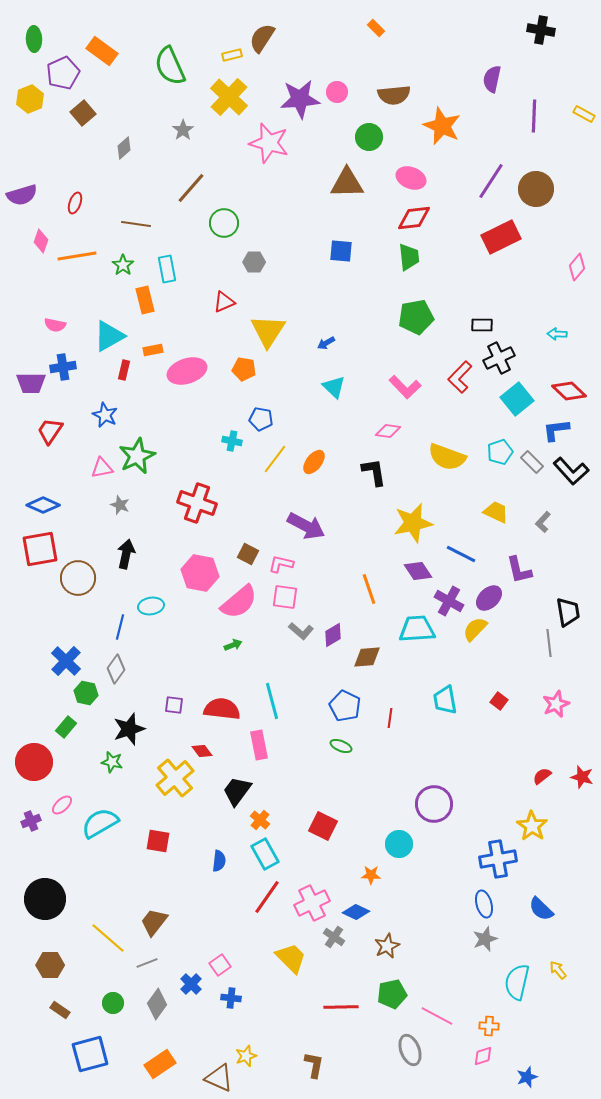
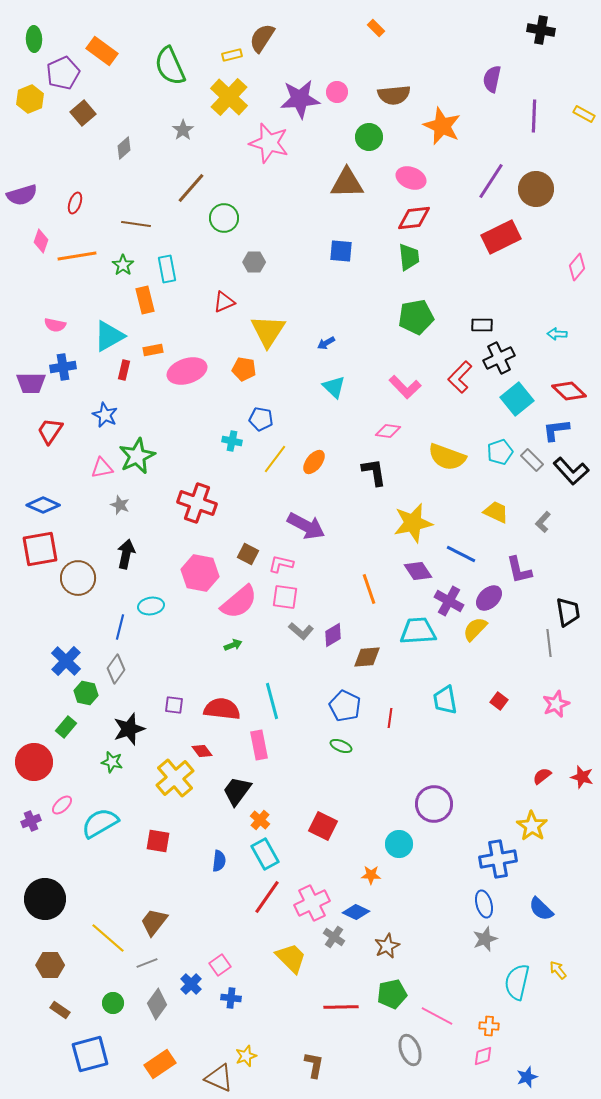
green circle at (224, 223): moved 5 px up
gray rectangle at (532, 462): moved 2 px up
cyan trapezoid at (417, 629): moved 1 px right, 2 px down
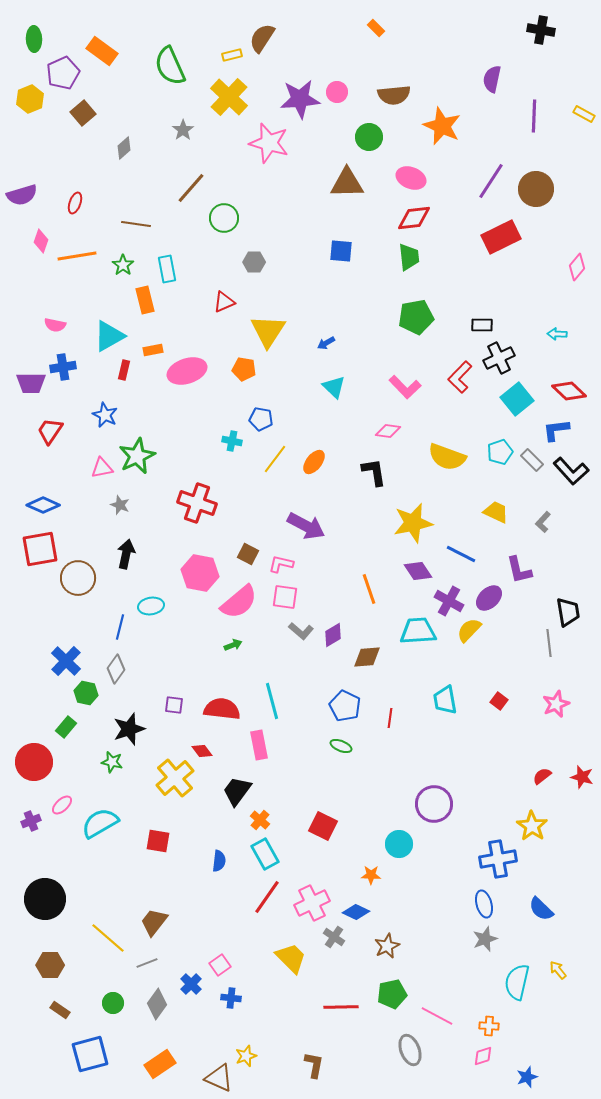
yellow semicircle at (475, 629): moved 6 px left, 1 px down
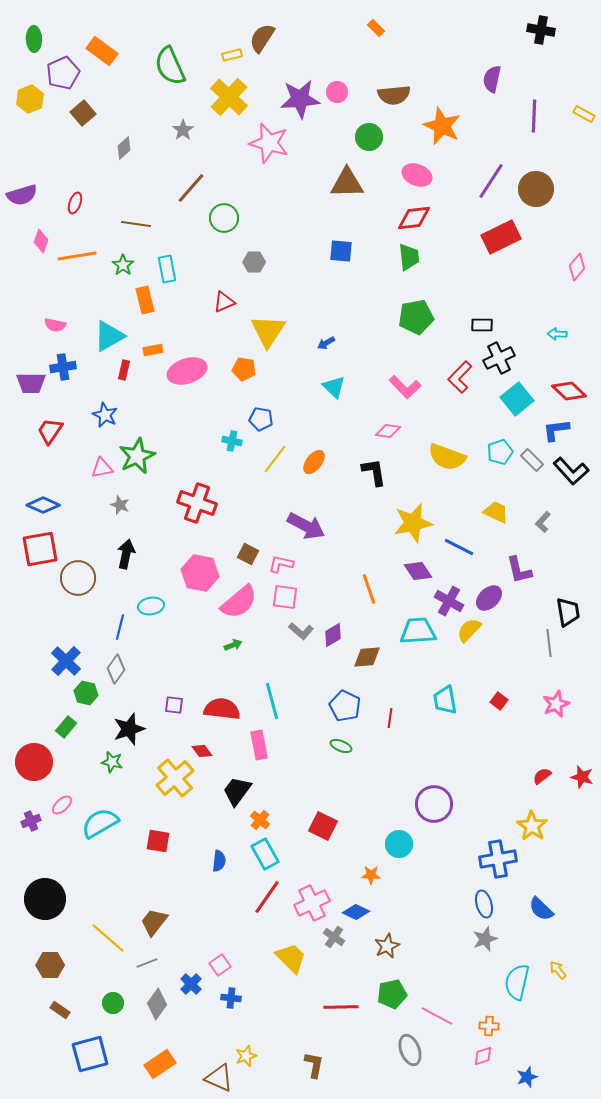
pink ellipse at (411, 178): moved 6 px right, 3 px up
blue line at (461, 554): moved 2 px left, 7 px up
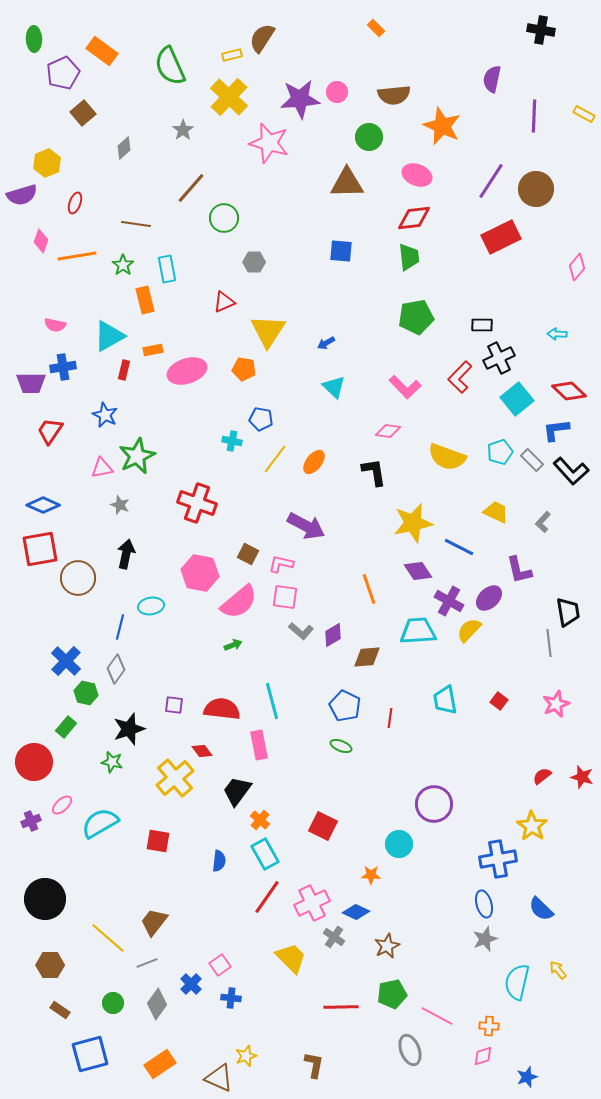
yellow hexagon at (30, 99): moved 17 px right, 64 px down
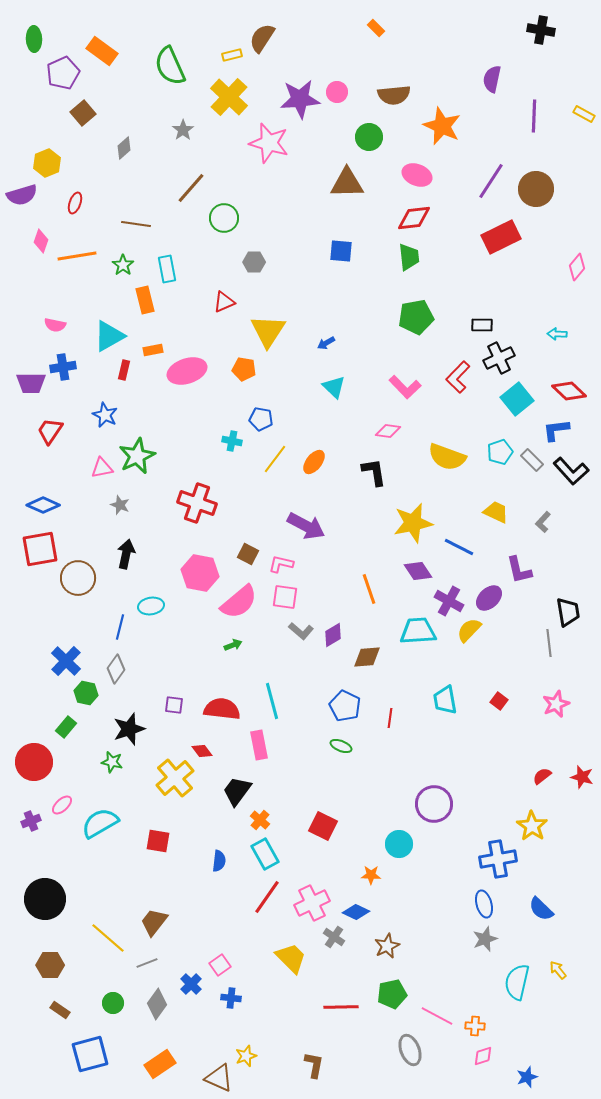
red L-shape at (460, 377): moved 2 px left
orange cross at (489, 1026): moved 14 px left
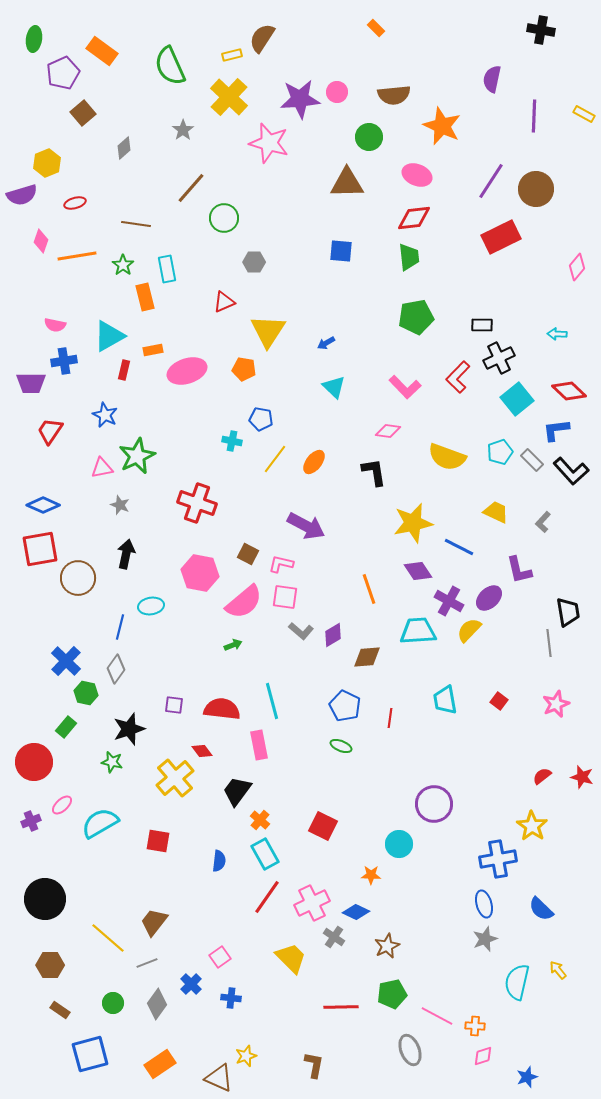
green ellipse at (34, 39): rotated 10 degrees clockwise
red ellipse at (75, 203): rotated 55 degrees clockwise
orange rectangle at (145, 300): moved 3 px up
blue cross at (63, 367): moved 1 px right, 6 px up
pink semicircle at (239, 602): moved 5 px right
pink square at (220, 965): moved 8 px up
